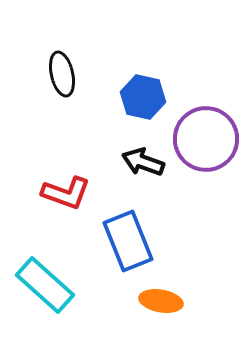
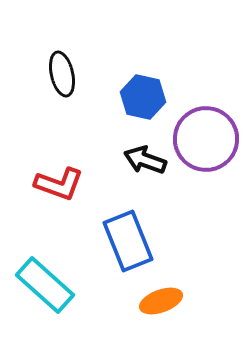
black arrow: moved 2 px right, 2 px up
red L-shape: moved 7 px left, 9 px up
orange ellipse: rotated 30 degrees counterclockwise
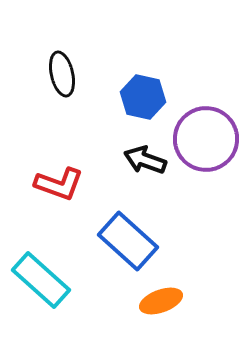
blue rectangle: rotated 26 degrees counterclockwise
cyan rectangle: moved 4 px left, 5 px up
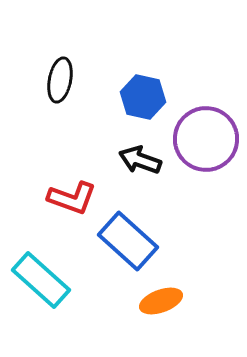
black ellipse: moved 2 px left, 6 px down; rotated 24 degrees clockwise
black arrow: moved 5 px left
red L-shape: moved 13 px right, 14 px down
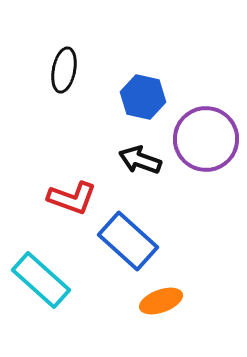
black ellipse: moved 4 px right, 10 px up
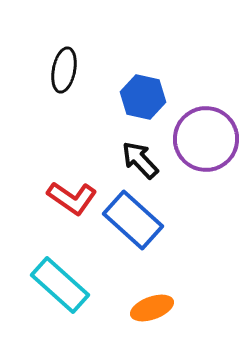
black arrow: rotated 27 degrees clockwise
red L-shape: rotated 15 degrees clockwise
blue rectangle: moved 5 px right, 21 px up
cyan rectangle: moved 19 px right, 5 px down
orange ellipse: moved 9 px left, 7 px down
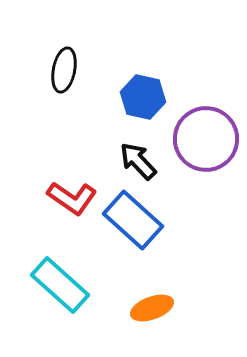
black arrow: moved 2 px left, 1 px down
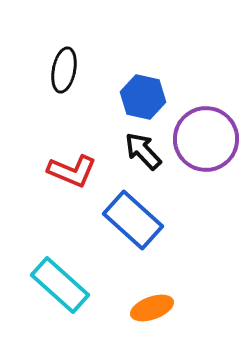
black arrow: moved 5 px right, 10 px up
red L-shape: moved 27 px up; rotated 12 degrees counterclockwise
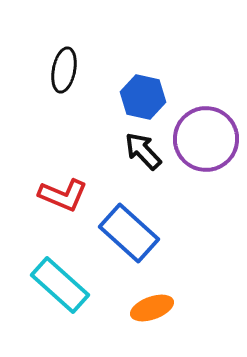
red L-shape: moved 9 px left, 24 px down
blue rectangle: moved 4 px left, 13 px down
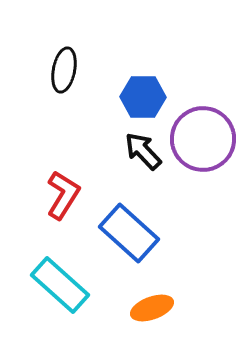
blue hexagon: rotated 12 degrees counterclockwise
purple circle: moved 3 px left
red L-shape: rotated 81 degrees counterclockwise
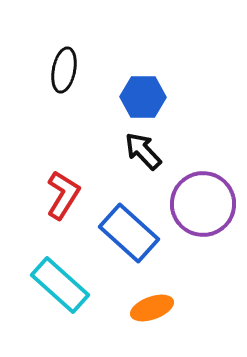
purple circle: moved 65 px down
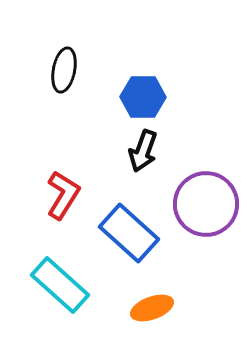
black arrow: rotated 117 degrees counterclockwise
purple circle: moved 3 px right
